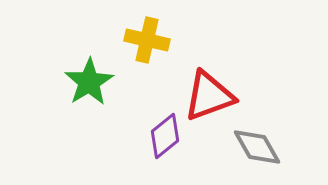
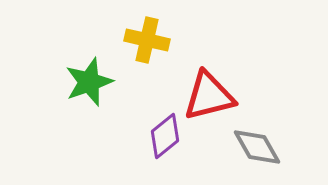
green star: rotated 12 degrees clockwise
red triangle: rotated 6 degrees clockwise
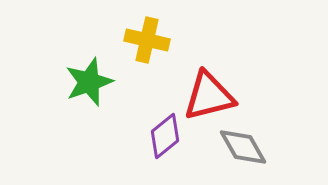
gray diamond: moved 14 px left
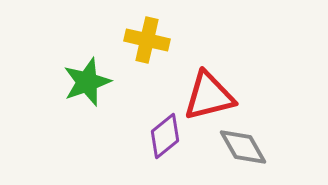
green star: moved 2 px left
